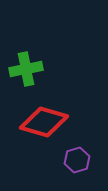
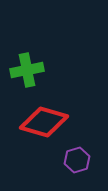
green cross: moved 1 px right, 1 px down
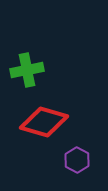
purple hexagon: rotated 15 degrees counterclockwise
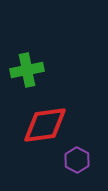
red diamond: moved 1 px right, 3 px down; rotated 24 degrees counterclockwise
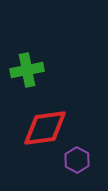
red diamond: moved 3 px down
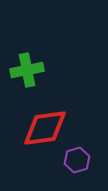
purple hexagon: rotated 15 degrees clockwise
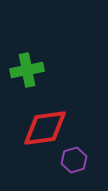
purple hexagon: moved 3 px left
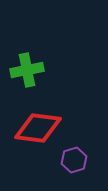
red diamond: moved 7 px left; rotated 15 degrees clockwise
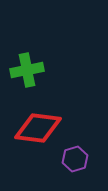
purple hexagon: moved 1 px right, 1 px up
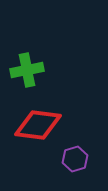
red diamond: moved 3 px up
